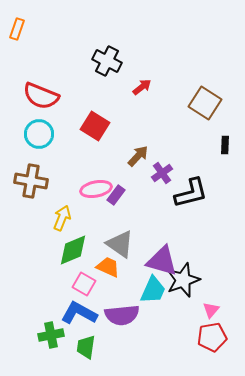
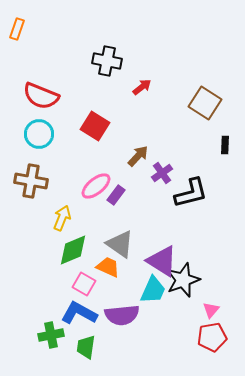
black cross: rotated 16 degrees counterclockwise
pink ellipse: moved 3 px up; rotated 28 degrees counterclockwise
purple triangle: rotated 16 degrees clockwise
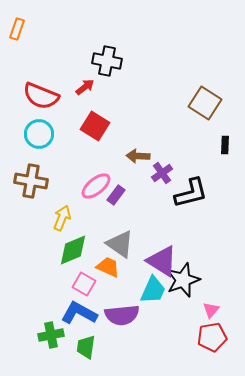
red arrow: moved 57 px left
brown arrow: rotated 130 degrees counterclockwise
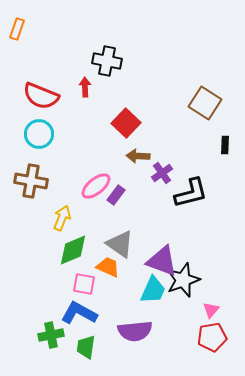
red arrow: rotated 54 degrees counterclockwise
red square: moved 31 px right, 3 px up; rotated 12 degrees clockwise
purple triangle: rotated 12 degrees counterclockwise
pink square: rotated 20 degrees counterclockwise
purple semicircle: moved 13 px right, 16 px down
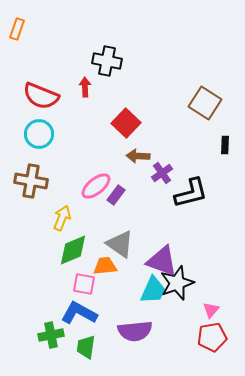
orange trapezoid: moved 3 px left, 1 px up; rotated 30 degrees counterclockwise
black star: moved 6 px left, 3 px down
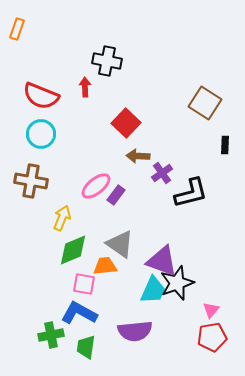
cyan circle: moved 2 px right
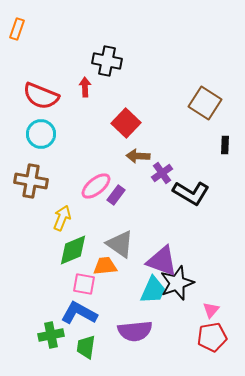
black L-shape: rotated 45 degrees clockwise
